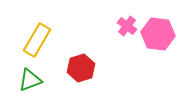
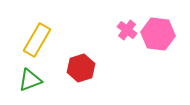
pink cross: moved 4 px down
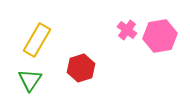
pink hexagon: moved 2 px right, 2 px down; rotated 16 degrees counterclockwise
green triangle: rotated 35 degrees counterclockwise
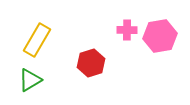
pink cross: rotated 36 degrees counterclockwise
red hexagon: moved 10 px right, 5 px up
green triangle: rotated 25 degrees clockwise
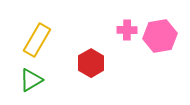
red hexagon: rotated 12 degrees counterclockwise
green triangle: moved 1 px right
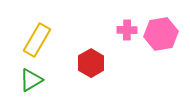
pink hexagon: moved 1 px right, 2 px up
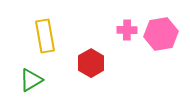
yellow rectangle: moved 8 px right, 4 px up; rotated 40 degrees counterclockwise
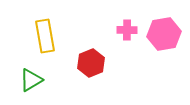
pink hexagon: moved 3 px right
red hexagon: rotated 8 degrees clockwise
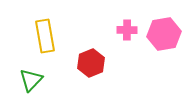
green triangle: rotated 15 degrees counterclockwise
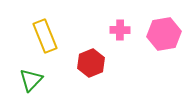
pink cross: moved 7 px left
yellow rectangle: rotated 12 degrees counterclockwise
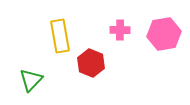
yellow rectangle: moved 15 px right; rotated 12 degrees clockwise
red hexagon: rotated 16 degrees counterclockwise
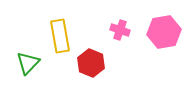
pink cross: rotated 18 degrees clockwise
pink hexagon: moved 2 px up
green triangle: moved 3 px left, 17 px up
